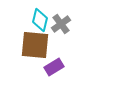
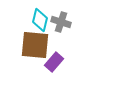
gray cross: moved 2 px up; rotated 36 degrees counterclockwise
purple rectangle: moved 5 px up; rotated 18 degrees counterclockwise
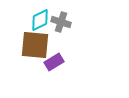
cyan diamond: rotated 50 degrees clockwise
purple rectangle: rotated 18 degrees clockwise
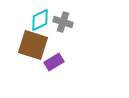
gray cross: moved 2 px right
brown square: moved 2 px left; rotated 12 degrees clockwise
